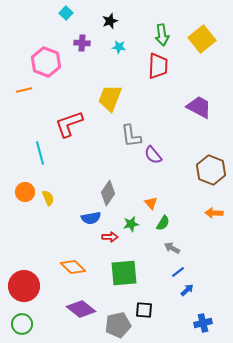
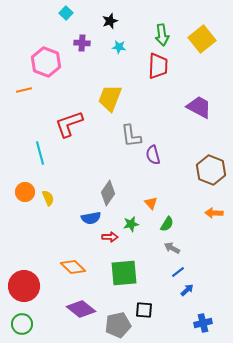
purple semicircle: rotated 24 degrees clockwise
green semicircle: moved 4 px right, 1 px down
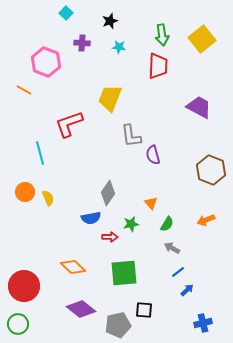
orange line: rotated 42 degrees clockwise
orange arrow: moved 8 px left, 7 px down; rotated 24 degrees counterclockwise
green circle: moved 4 px left
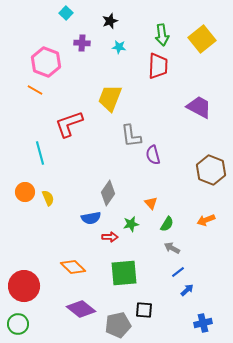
orange line: moved 11 px right
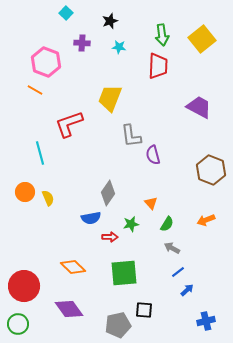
purple diamond: moved 12 px left; rotated 16 degrees clockwise
blue cross: moved 3 px right, 2 px up
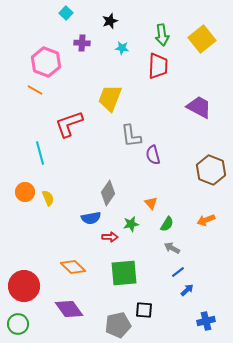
cyan star: moved 3 px right, 1 px down
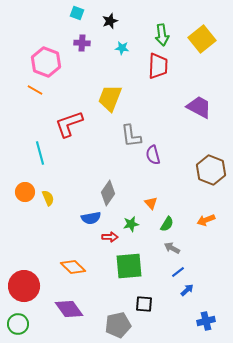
cyan square: moved 11 px right; rotated 24 degrees counterclockwise
green square: moved 5 px right, 7 px up
black square: moved 6 px up
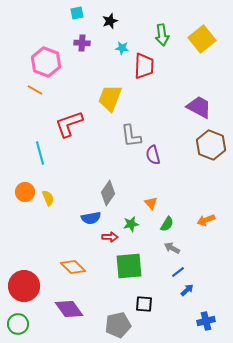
cyan square: rotated 32 degrees counterclockwise
red trapezoid: moved 14 px left
brown hexagon: moved 25 px up
